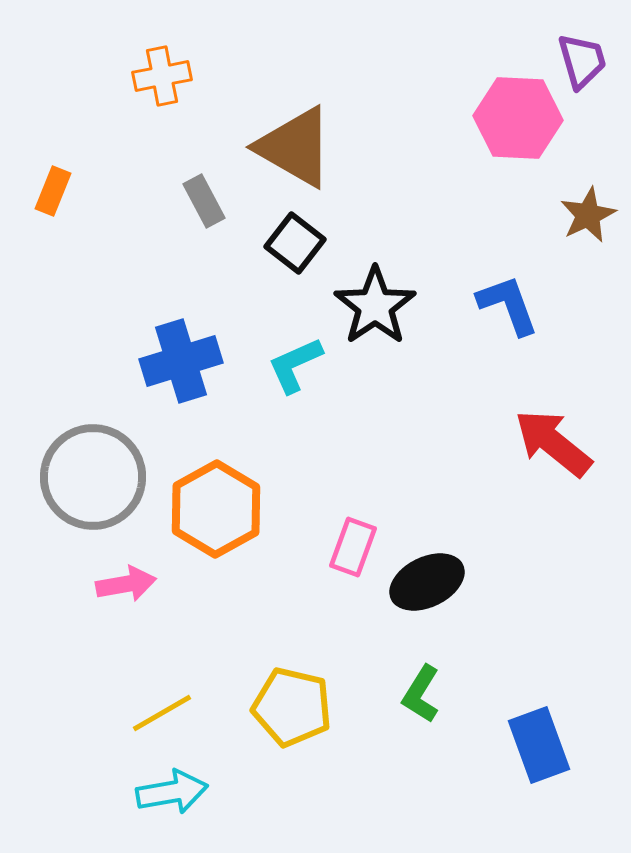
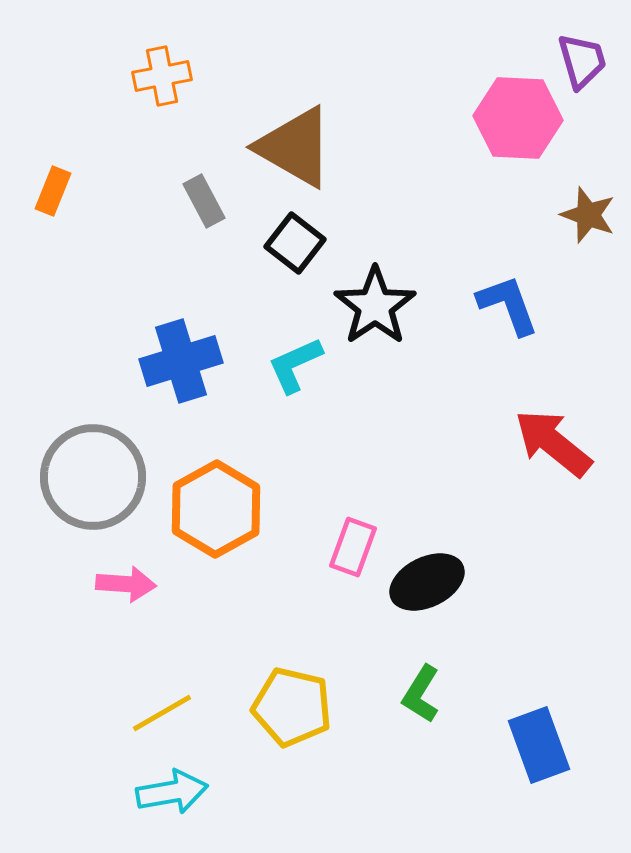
brown star: rotated 26 degrees counterclockwise
pink arrow: rotated 14 degrees clockwise
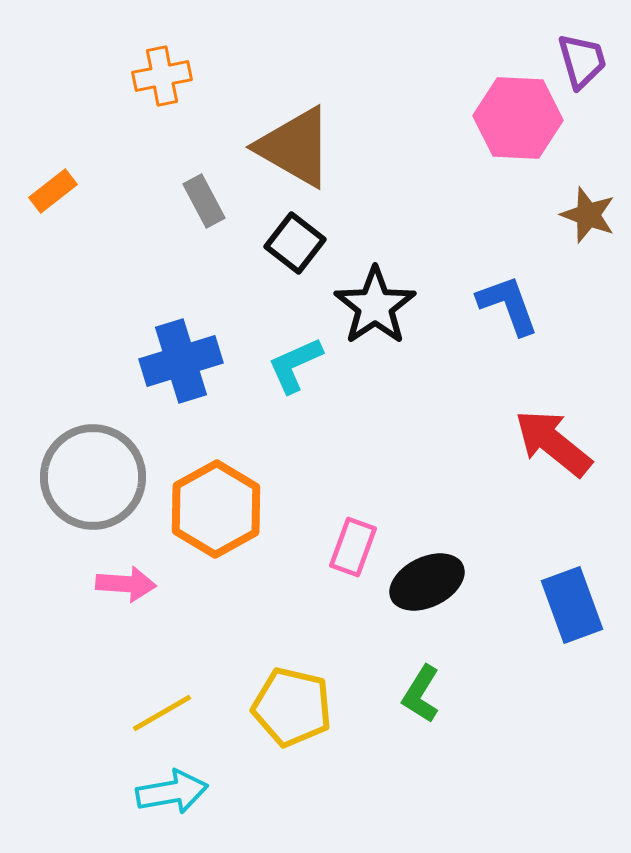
orange rectangle: rotated 30 degrees clockwise
blue rectangle: moved 33 px right, 140 px up
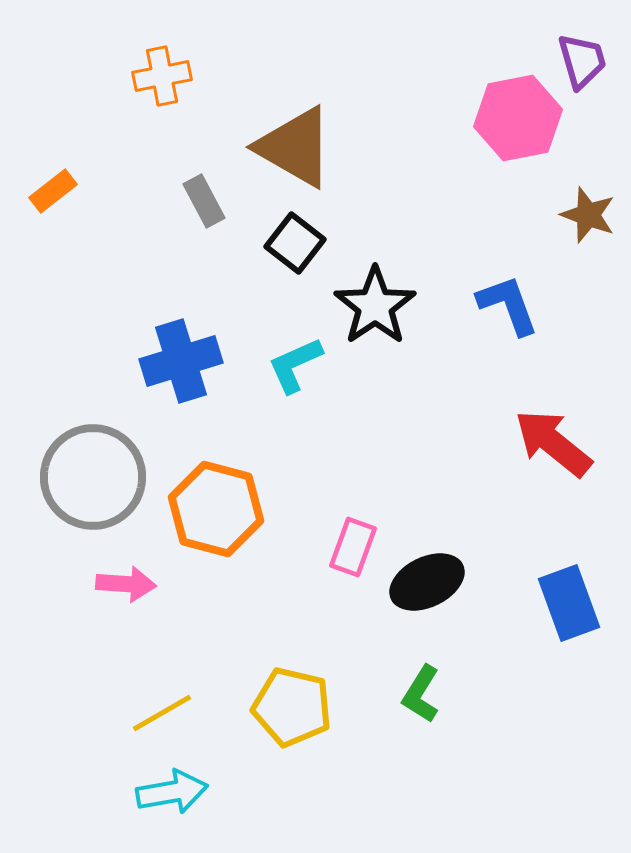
pink hexagon: rotated 14 degrees counterclockwise
orange hexagon: rotated 16 degrees counterclockwise
blue rectangle: moved 3 px left, 2 px up
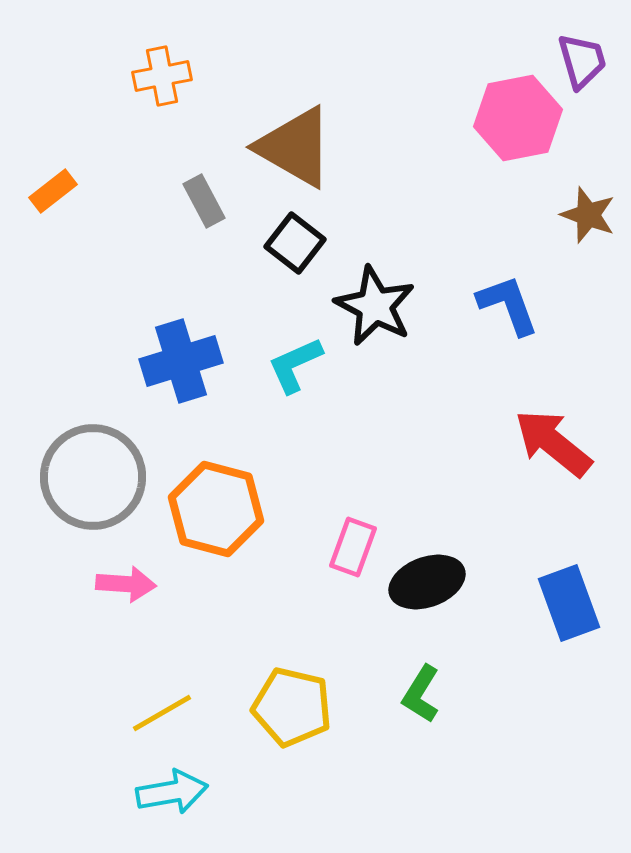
black star: rotated 10 degrees counterclockwise
black ellipse: rotated 6 degrees clockwise
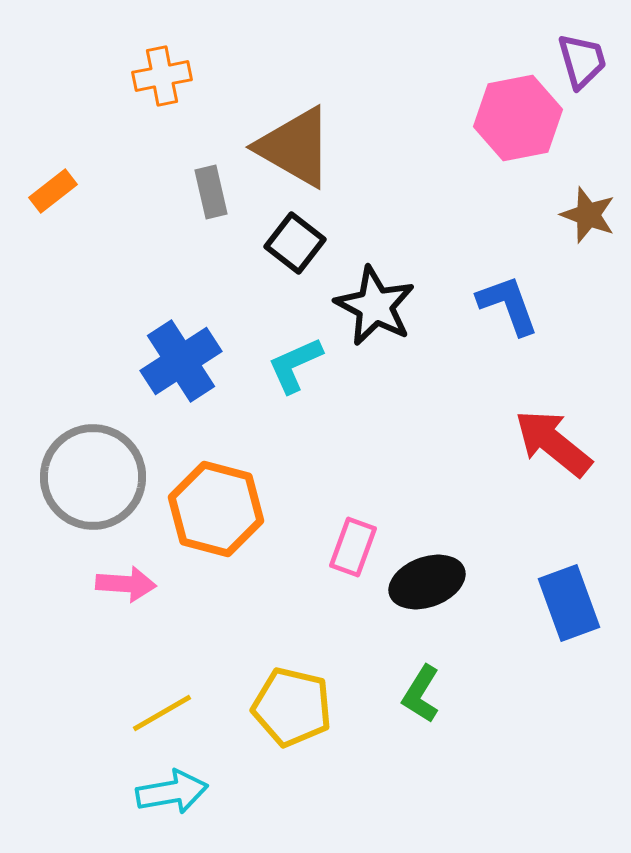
gray rectangle: moved 7 px right, 9 px up; rotated 15 degrees clockwise
blue cross: rotated 16 degrees counterclockwise
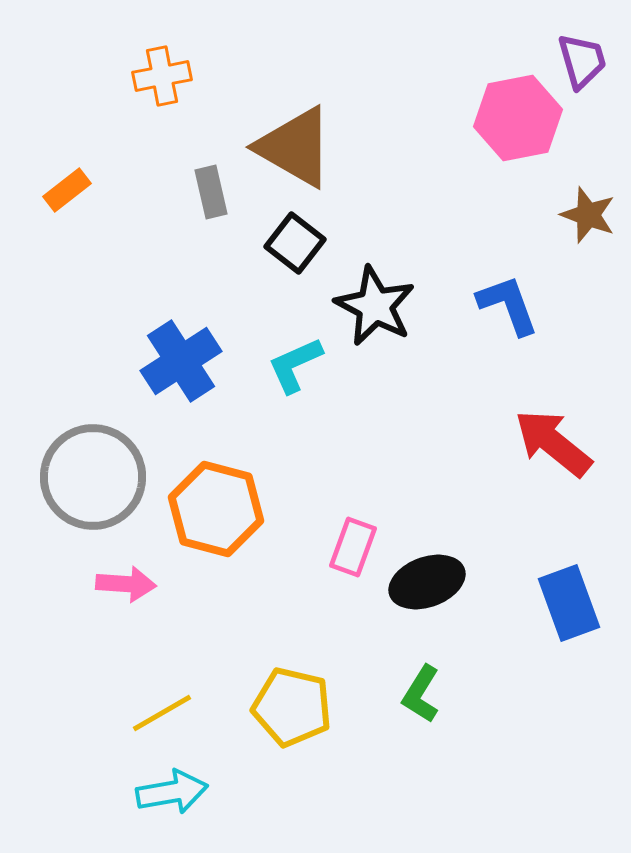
orange rectangle: moved 14 px right, 1 px up
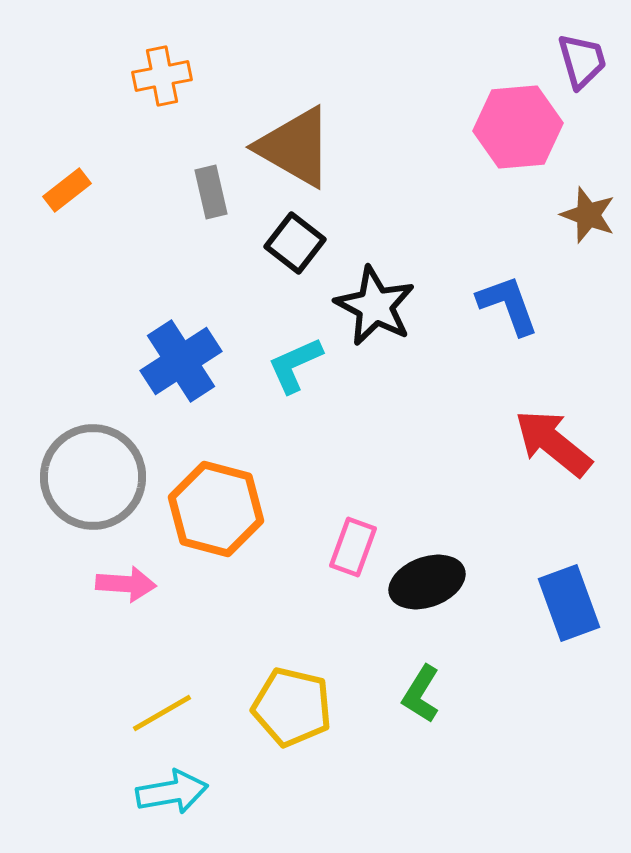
pink hexagon: moved 9 px down; rotated 6 degrees clockwise
